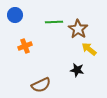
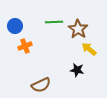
blue circle: moved 11 px down
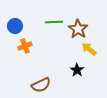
black star: rotated 24 degrees clockwise
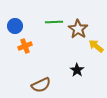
yellow arrow: moved 7 px right, 3 px up
